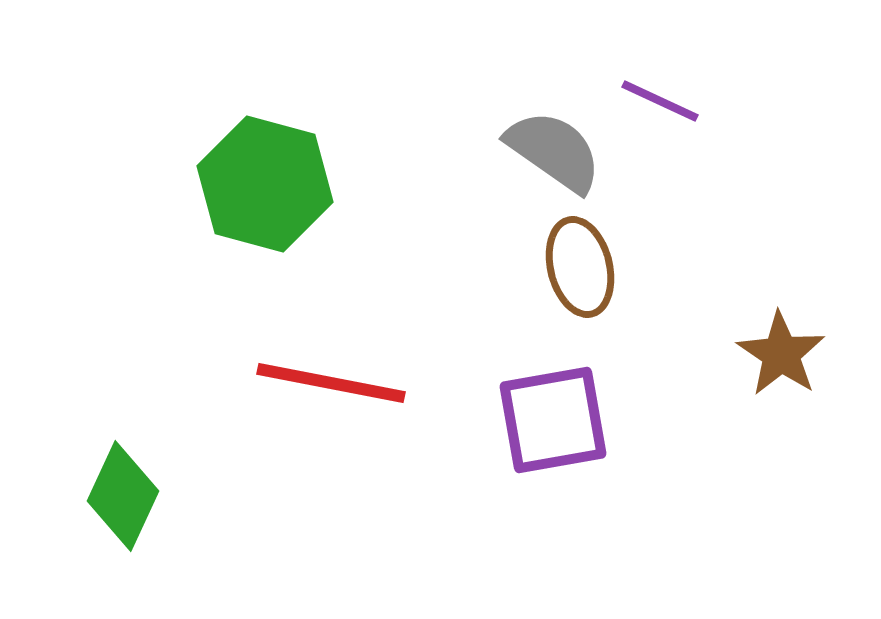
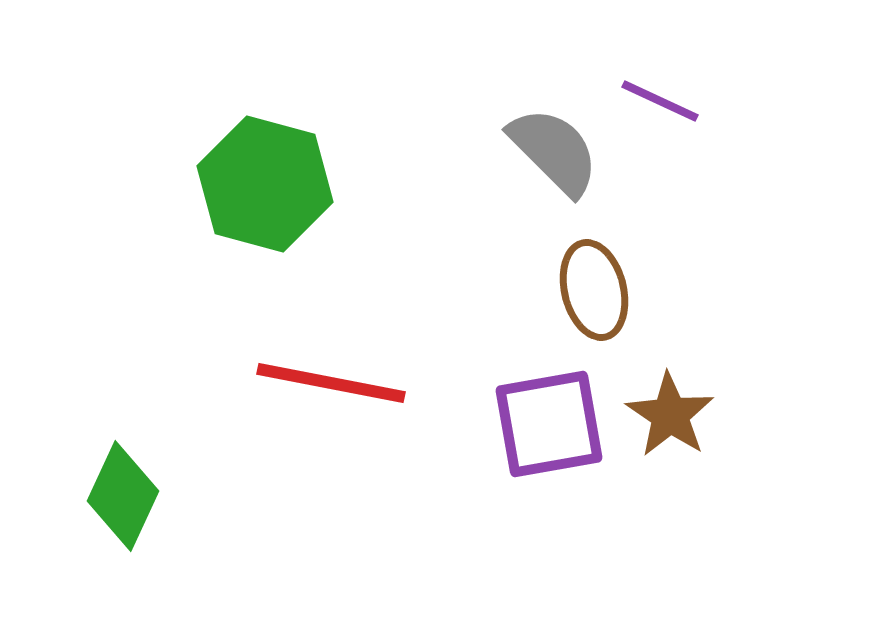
gray semicircle: rotated 10 degrees clockwise
brown ellipse: moved 14 px right, 23 px down
brown star: moved 111 px left, 61 px down
purple square: moved 4 px left, 4 px down
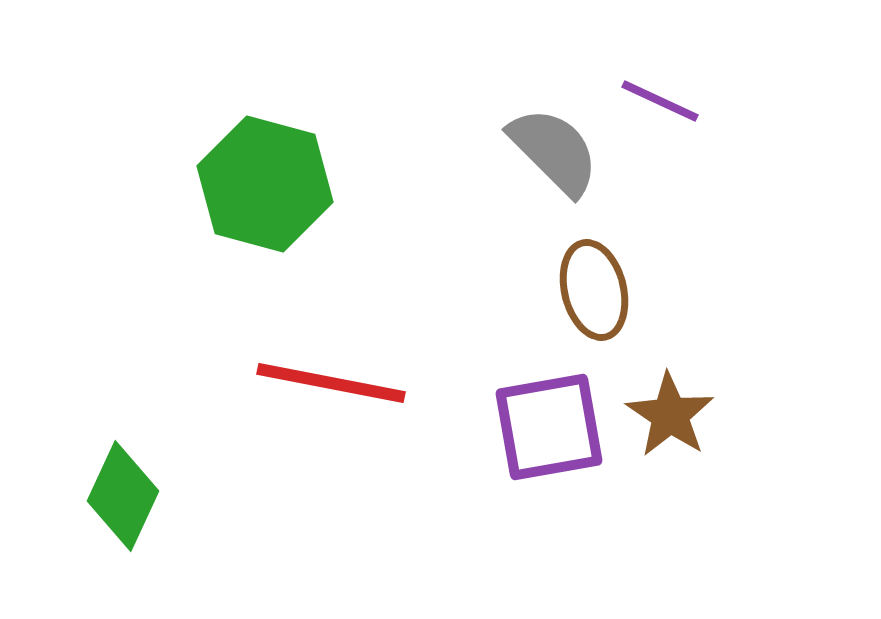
purple square: moved 3 px down
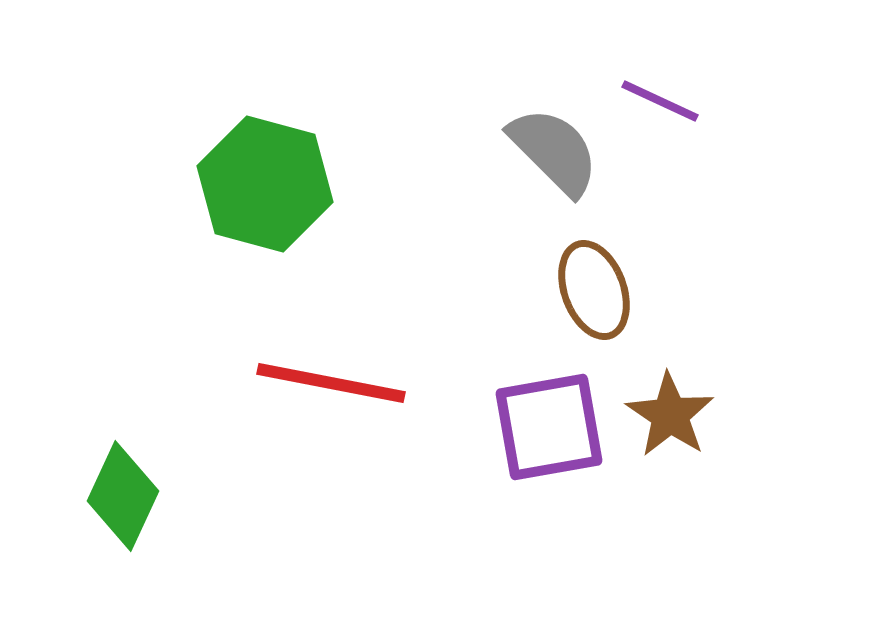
brown ellipse: rotated 6 degrees counterclockwise
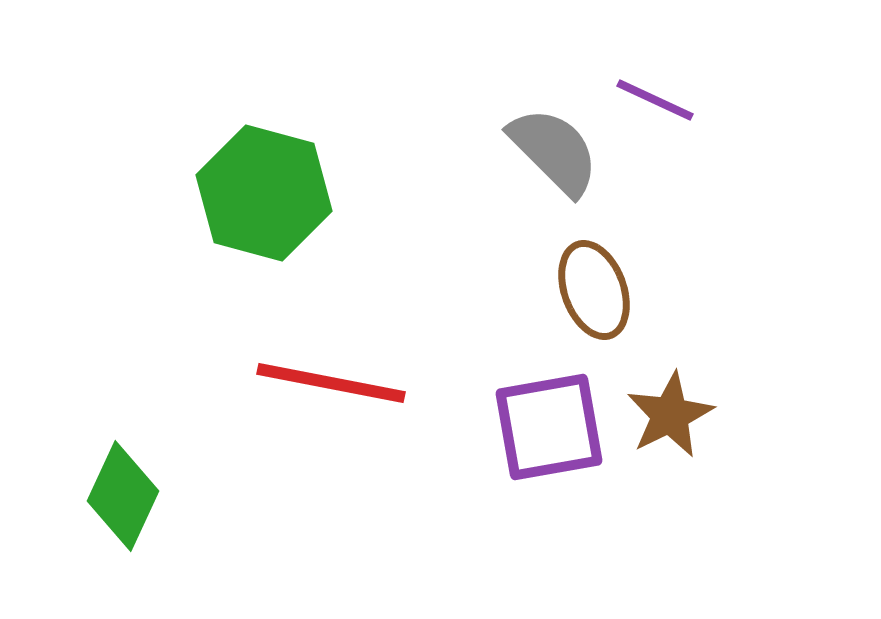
purple line: moved 5 px left, 1 px up
green hexagon: moved 1 px left, 9 px down
brown star: rotated 12 degrees clockwise
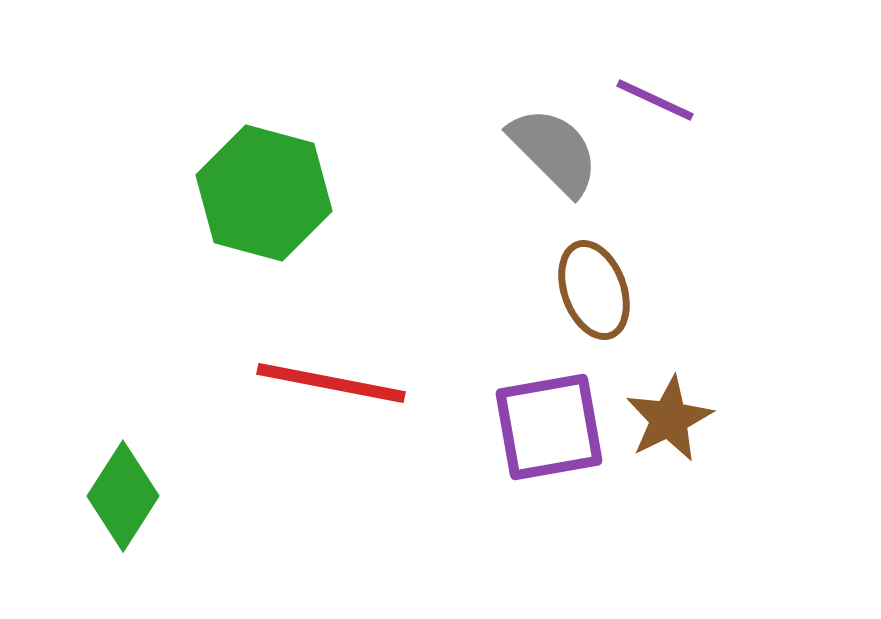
brown star: moved 1 px left, 4 px down
green diamond: rotated 8 degrees clockwise
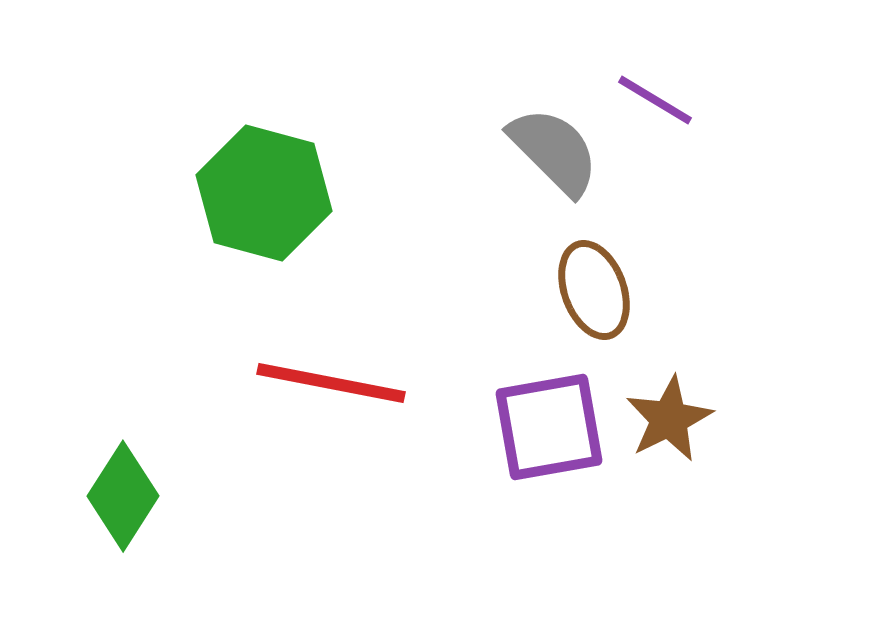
purple line: rotated 6 degrees clockwise
